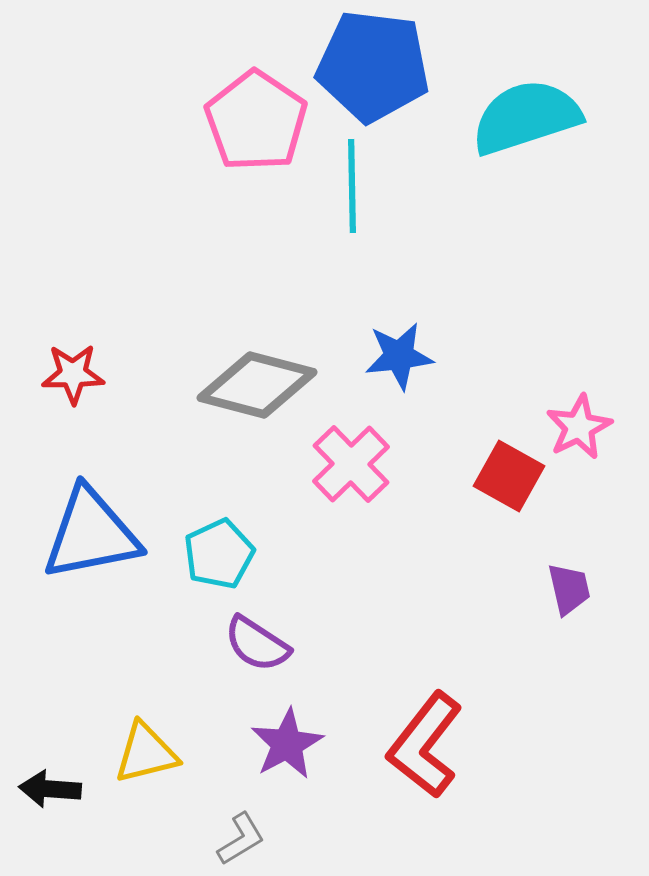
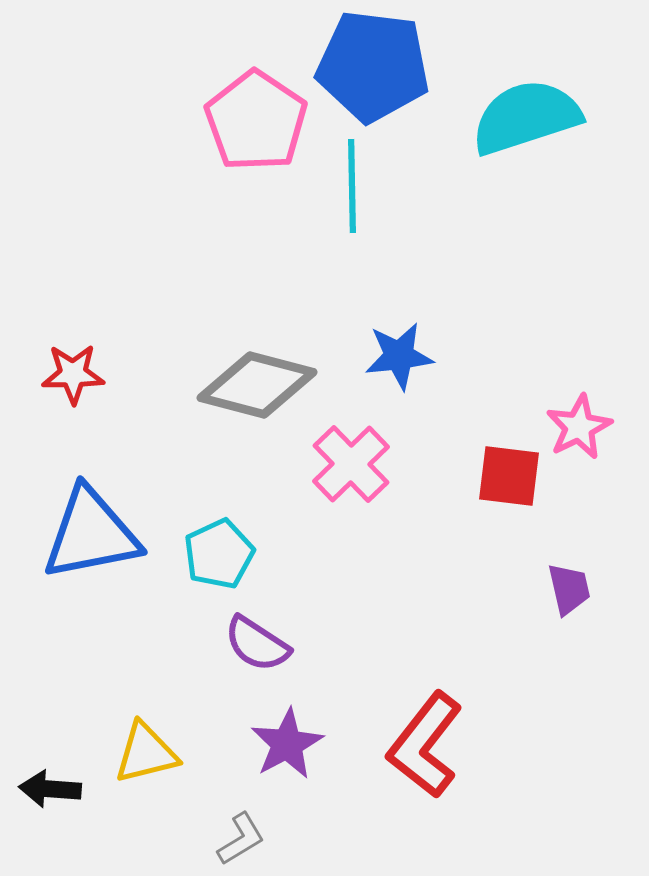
red square: rotated 22 degrees counterclockwise
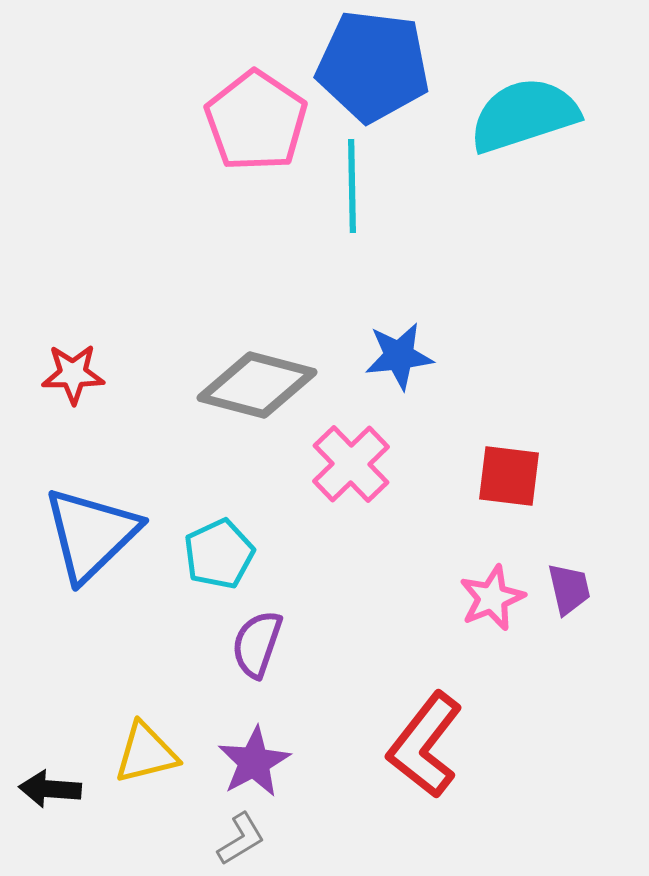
cyan semicircle: moved 2 px left, 2 px up
pink star: moved 87 px left, 171 px down; rotated 4 degrees clockwise
blue triangle: rotated 33 degrees counterclockwise
purple semicircle: rotated 76 degrees clockwise
purple star: moved 33 px left, 18 px down
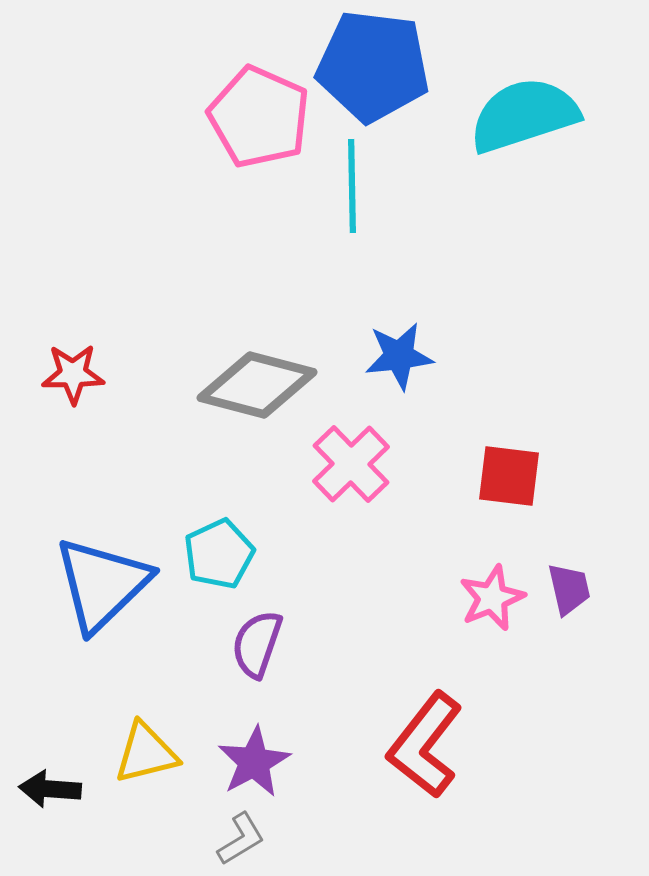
pink pentagon: moved 3 px right, 4 px up; rotated 10 degrees counterclockwise
blue triangle: moved 11 px right, 50 px down
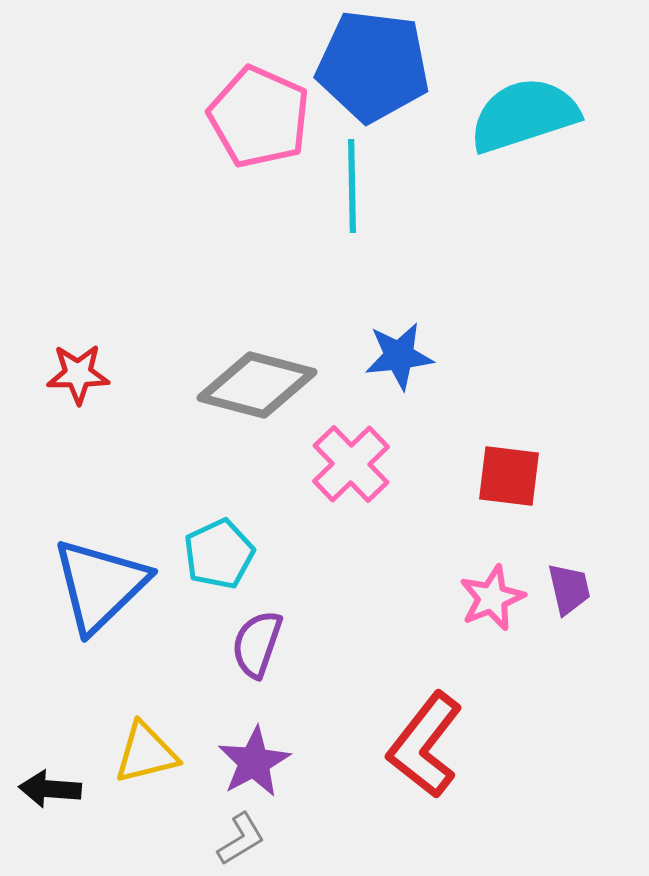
red star: moved 5 px right
blue triangle: moved 2 px left, 1 px down
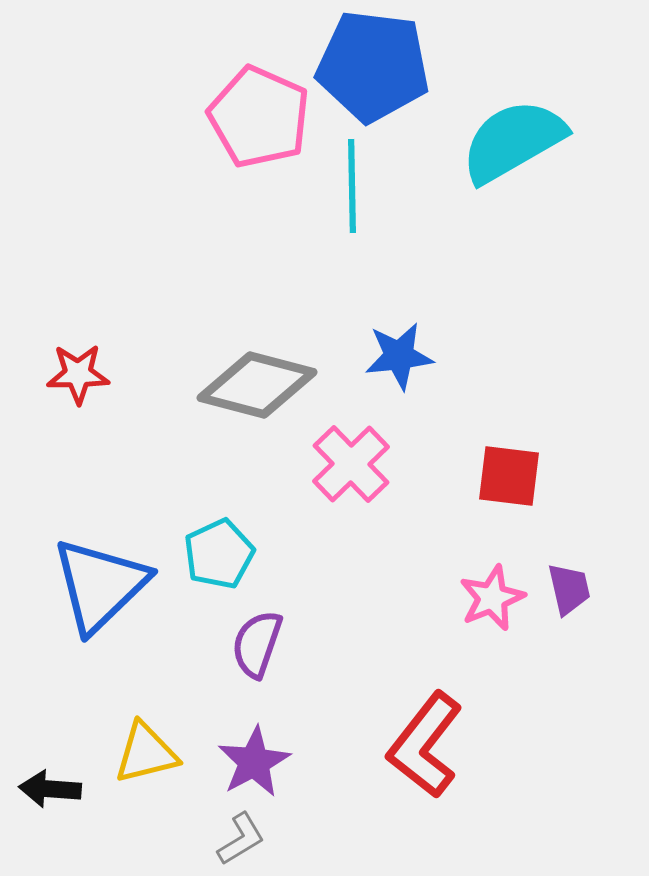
cyan semicircle: moved 11 px left, 26 px down; rotated 12 degrees counterclockwise
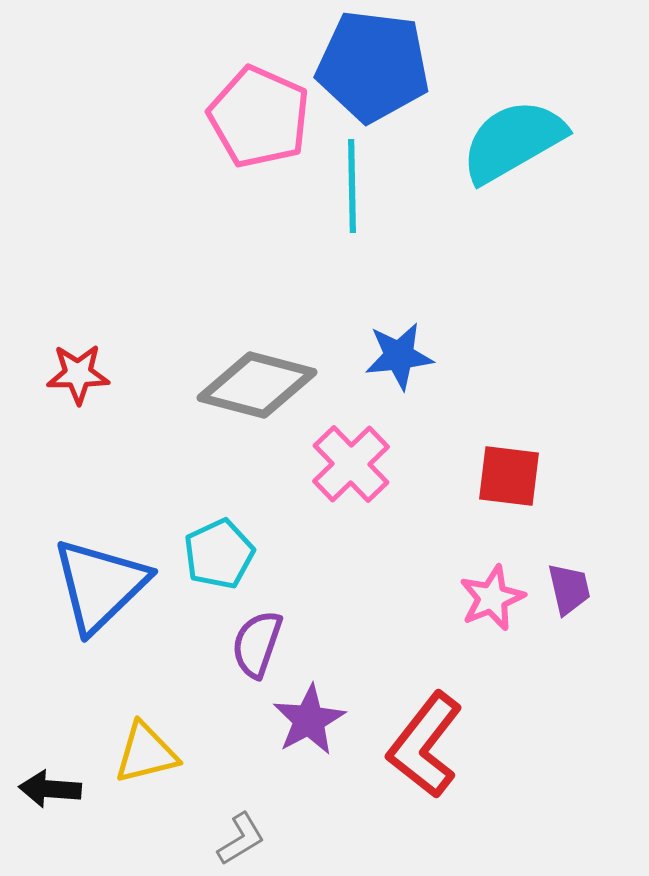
purple star: moved 55 px right, 42 px up
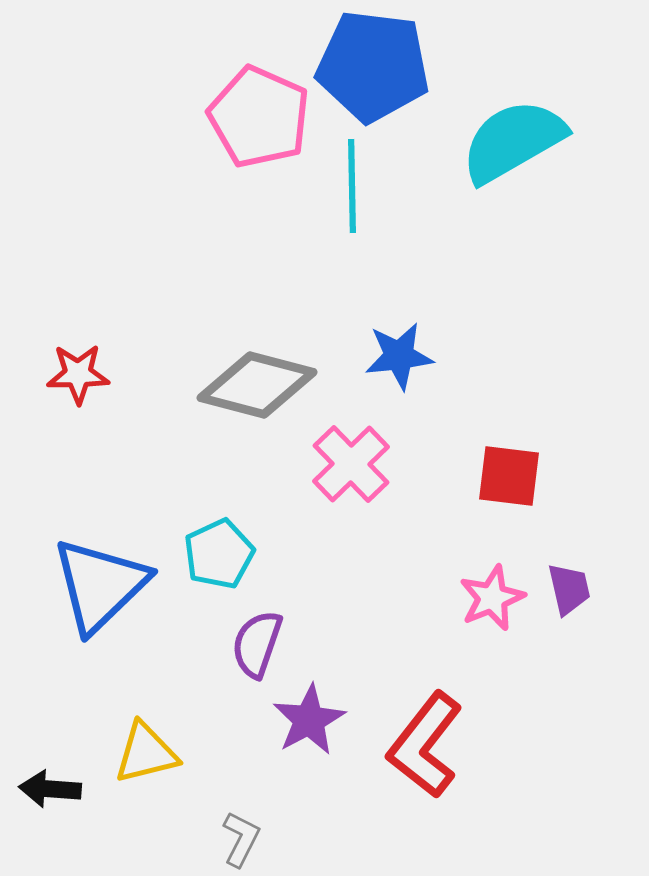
gray L-shape: rotated 32 degrees counterclockwise
